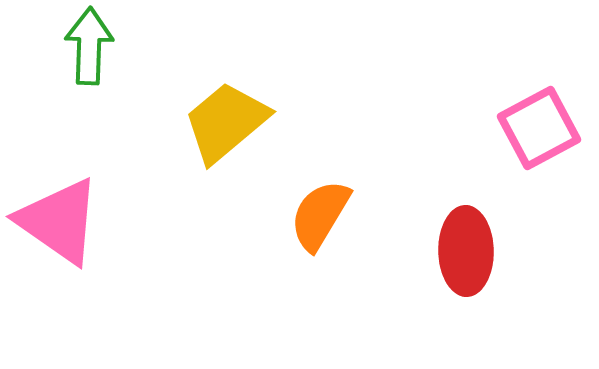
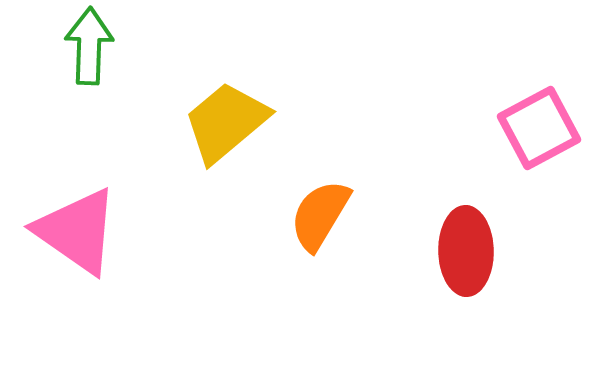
pink triangle: moved 18 px right, 10 px down
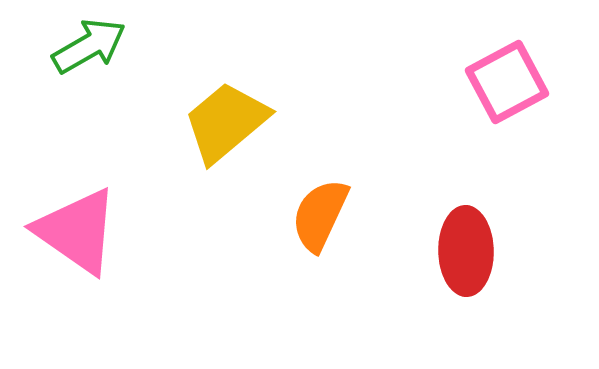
green arrow: rotated 58 degrees clockwise
pink square: moved 32 px left, 46 px up
orange semicircle: rotated 6 degrees counterclockwise
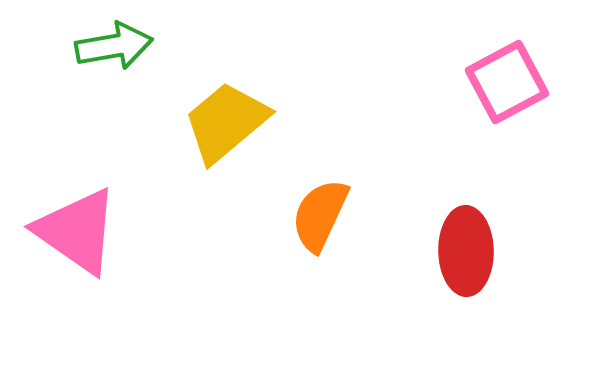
green arrow: moved 25 px right; rotated 20 degrees clockwise
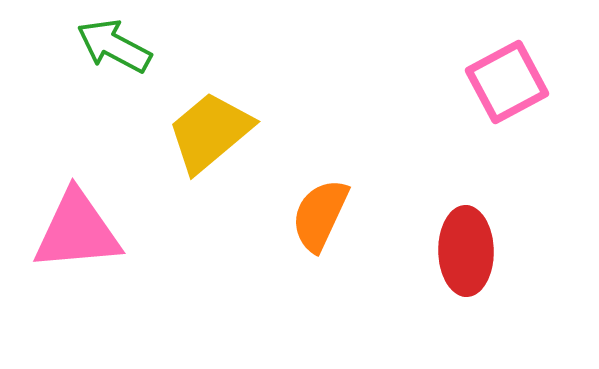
green arrow: rotated 142 degrees counterclockwise
yellow trapezoid: moved 16 px left, 10 px down
pink triangle: rotated 40 degrees counterclockwise
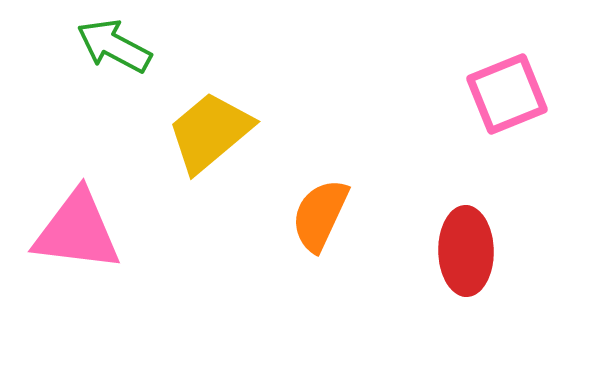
pink square: moved 12 px down; rotated 6 degrees clockwise
pink triangle: rotated 12 degrees clockwise
